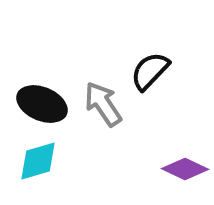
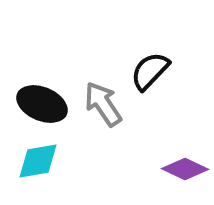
cyan diamond: rotated 6 degrees clockwise
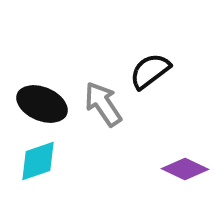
black semicircle: rotated 9 degrees clockwise
cyan diamond: rotated 9 degrees counterclockwise
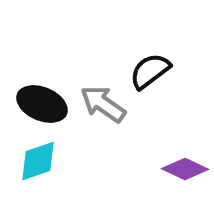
gray arrow: rotated 21 degrees counterclockwise
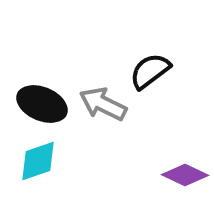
gray arrow: rotated 9 degrees counterclockwise
purple diamond: moved 6 px down
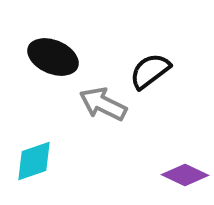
black ellipse: moved 11 px right, 47 px up
cyan diamond: moved 4 px left
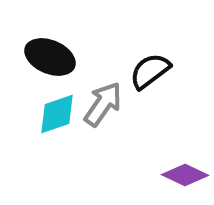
black ellipse: moved 3 px left
gray arrow: rotated 99 degrees clockwise
cyan diamond: moved 23 px right, 47 px up
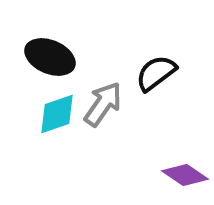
black semicircle: moved 6 px right, 2 px down
purple diamond: rotated 9 degrees clockwise
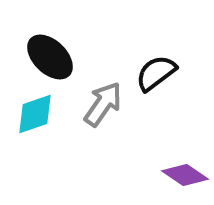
black ellipse: rotated 21 degrees clockwise
cyan diamond: moved 22 px left
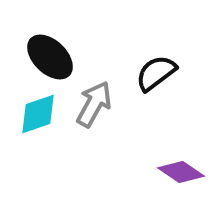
gray arrow: moved 9 px left; rotated 6 degrees counterclockwise
cyan diamond: moved 3 px right
purple diamond: moved 4 px left, 3 px up
